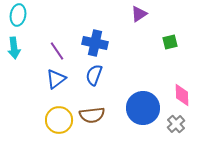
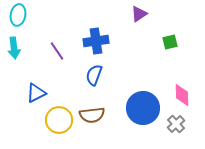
blue cross: moved 1 px right, 2 px up; rotated 20 degrees counterclockwise
blue triangle: moved 20 px left, 14 px down; rotated 10 degrees clockwise
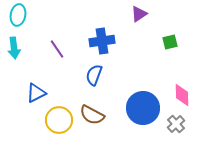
blue cross: moved 6 px right
purple line: moved 2 px up
brown semicircle: rotated 35 degrees clockwise
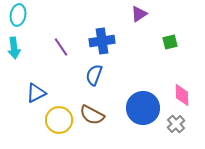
purple line: moved 4 px right, 2 px up
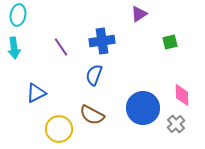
yellow circle: moved 9 px down
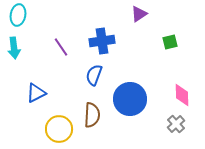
blue circle: moved 13 px left, 9 px up
brown semicircle: rotated 115 degrees counterclockwise
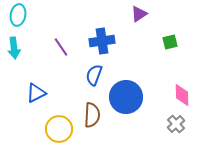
blue circle: moved 4 px left, 2 px up
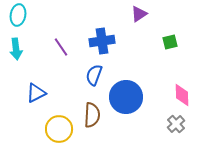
cyan arrow: moved 2 px right, 1 px down
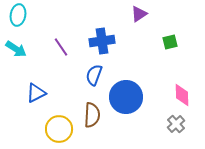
cyan arrow: rotated 50 degrees counterclockwise
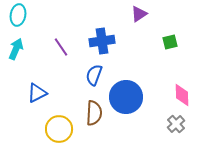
cyan arrow: rotated 100 degrees counterclockwise
blue triangle: moved 1 px right
brown semicircle: moved 2 px right, 2 px up
